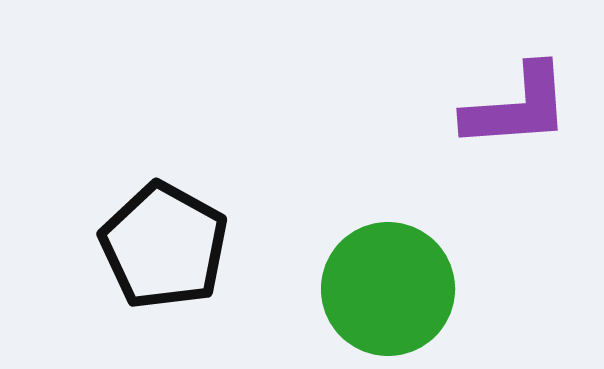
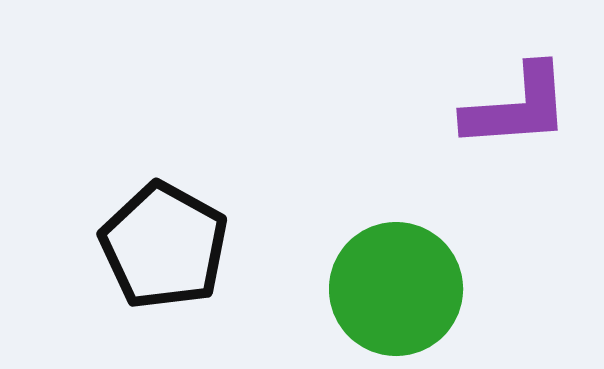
green circle: moved 8 px right
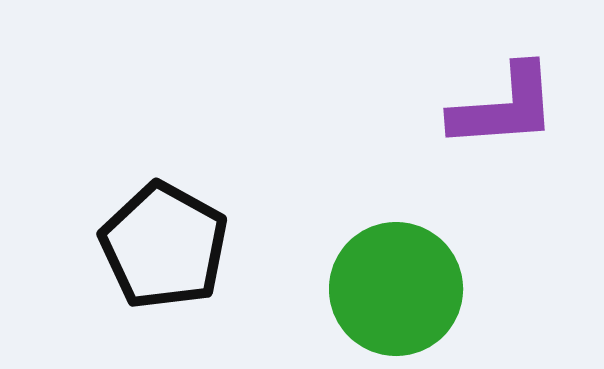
purple L-shape: moved 13 px left
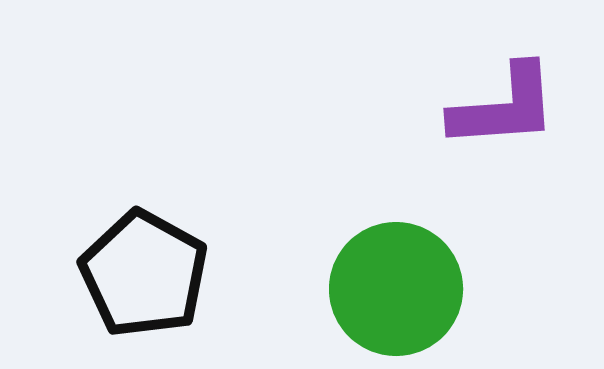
black pentagon: moved 20 px left, 28 px down
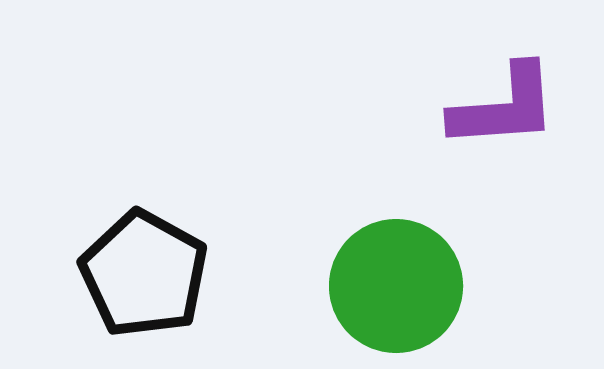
green circle: moved 3 px up
